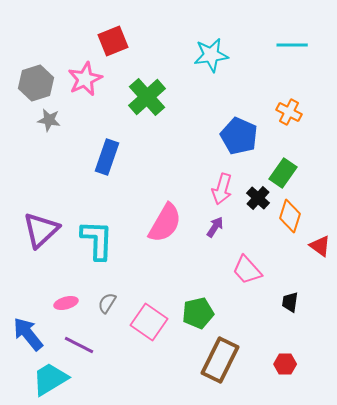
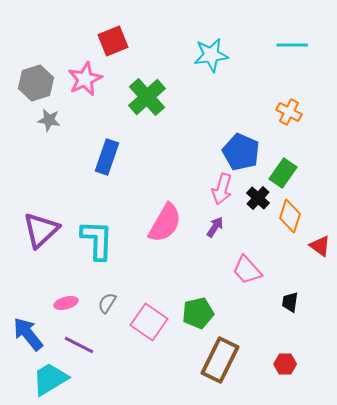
blue pentagon: moved 2 px right, 16 px down
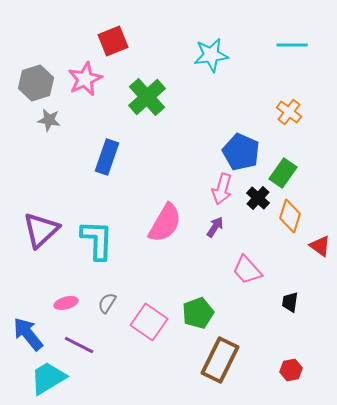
orange cross: rotated 10 degrees clockwise
green pentagon: rotated 8 degrees counterclockwise
red hexagon: moved 6 px right, 6 px down; rotated 10 degrees counterclockwise
cyan trapezoid: moved 2 px left, 1 px up
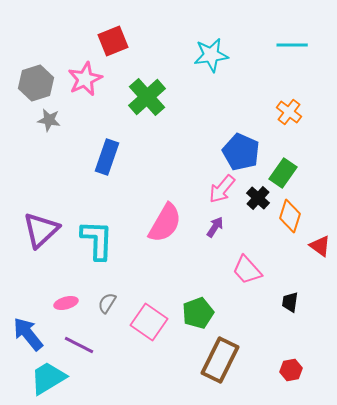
pink arrow: rotated 24 degrees clockwise
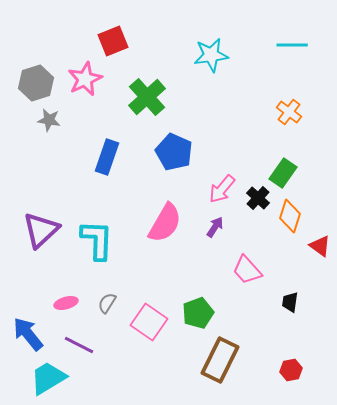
blue pentagon: moved 67 px left
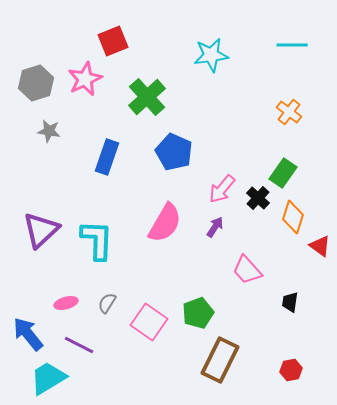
gray star: moved 11 px down
orange diamond: moved 3 px right, 1 px down
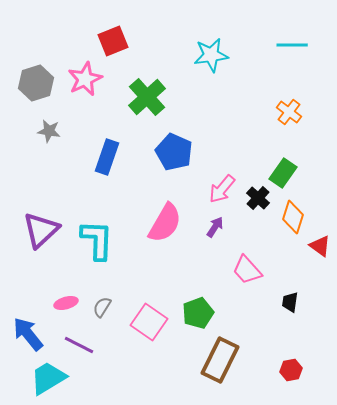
gray semicircle: moved 5 px left, 4 px down
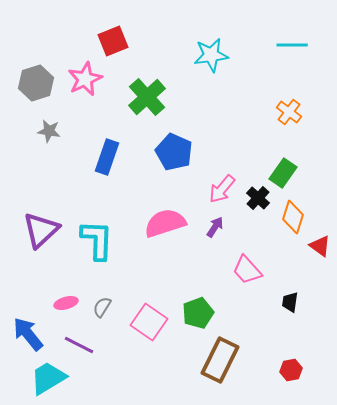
pink semicircle: rotated 138 degrees counterclockwise
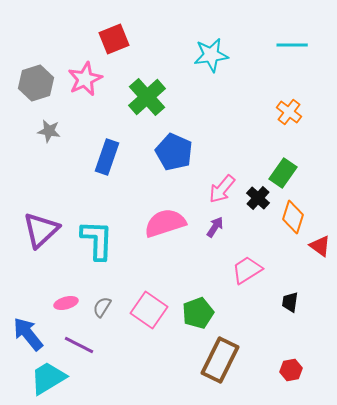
red square: moved 1 px right, 2 px up
pink trapezoid: rotated 100 degrees clockwise
pink square: moved 12 px up
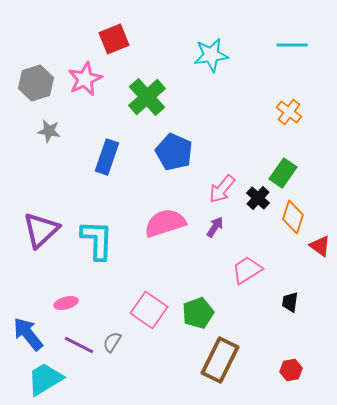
gray semicircle: moved 10 px right, 35 px down
cyan trapezoid: moved 3 px left, 1 px down
